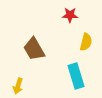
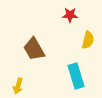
yellow semicircle: moved 2 px right, 2 px up
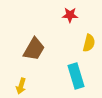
yellow semicircle: moved 1 px right, 3 px down
brown trapezoid: rotated 120 degrees counterclockwise
yellow arrow: moved 3 px right
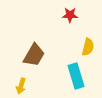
yellow semicircle: moved 1 px left, 4 px down
brown trapezoid: moved 6 px down
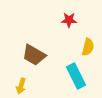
red star: moved 1 px left, 5 px down
brown trapezoid: rotated 90 degrees clockwise
cyan rectangle: rotated 10 degrees counterclockwise
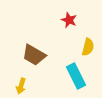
red star: rotated 21 degrees clockwise
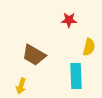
red star: rotated 21 degrees counterclockwise
yellow semicircle: moved 1 px right
cyan rectangle: rotated 25 degrees clockwise
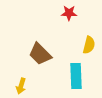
red star: moved 7 px up
yellow semicircle: moved 2 px up
brown trapezoid: moved 6 px right, 1 px up; rotated 15 degrees clockwise
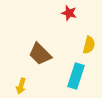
red star: rotated 14 degrees clockwise
cyan rectangle: rotated 20 degrees clockwise
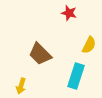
yellow semicircle: rotated 12 degrees clockwise
